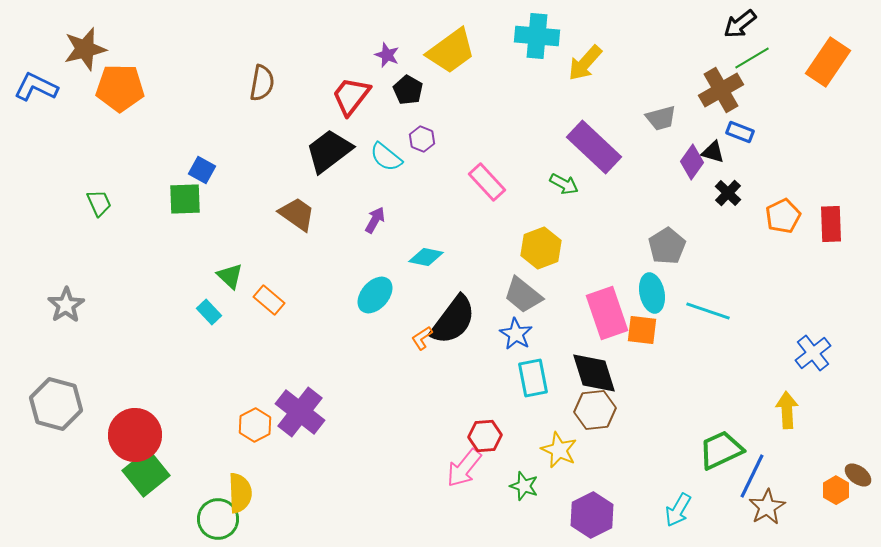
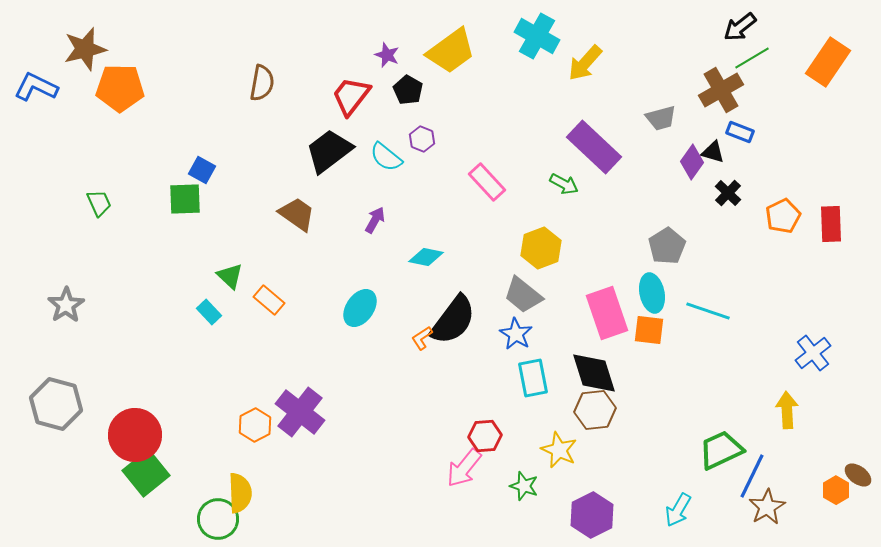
black arrow at (740, 24): moved 3 px down
cyan cross at (537, 36): rotated 24 degrees clockwise
cyan ellipse at (375, 295): moved 15 px left, 13 px down; rotated 6 degrees counterclockwise
orange square at (642, 330): moved 7 px right
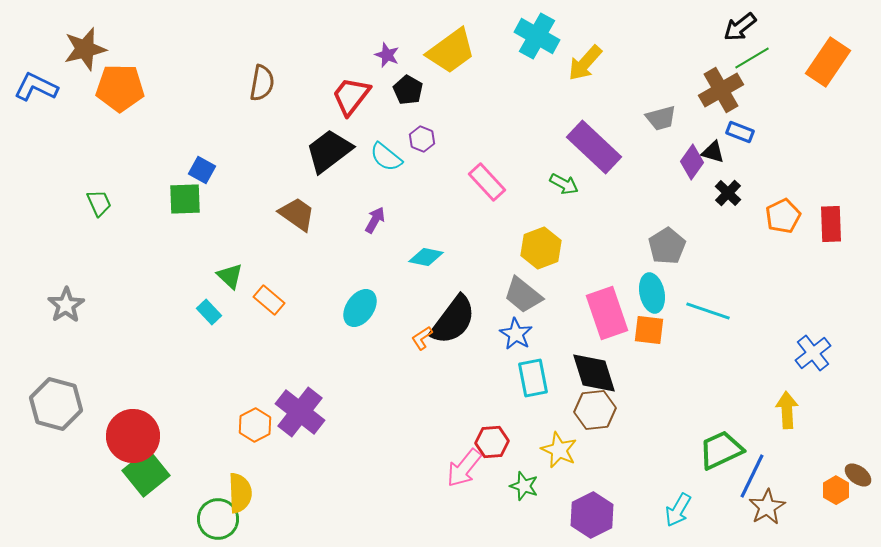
red circle at (135, 435): moved 2 px left, 1 px down
red hexagon at (485, 436): moved 7 px right, 6 px down
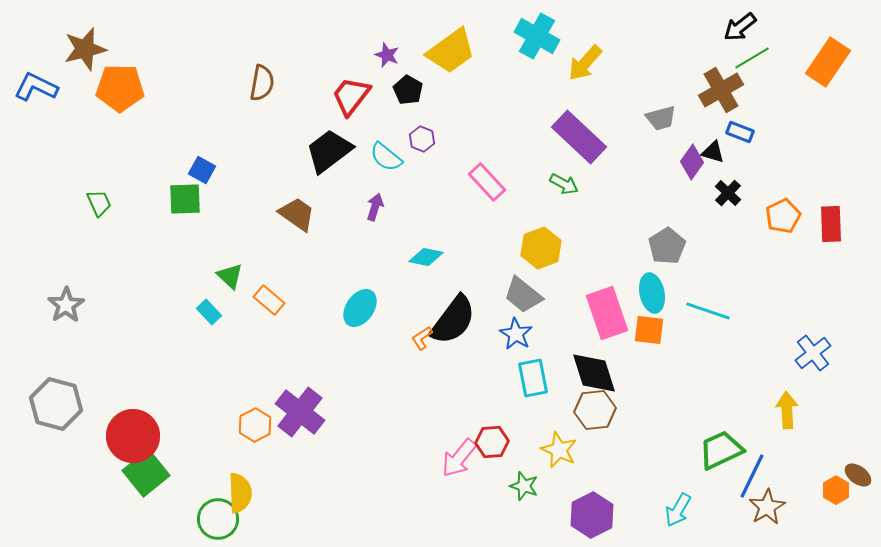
purple rectangle at (594, 147): moved 15 px left, 10 px up
purple arrow at (375, 220): moved 13 px up; rotated 12 degrees counterclockwise
pink arrow at (464, 468): moved 5 px left, 10 px up
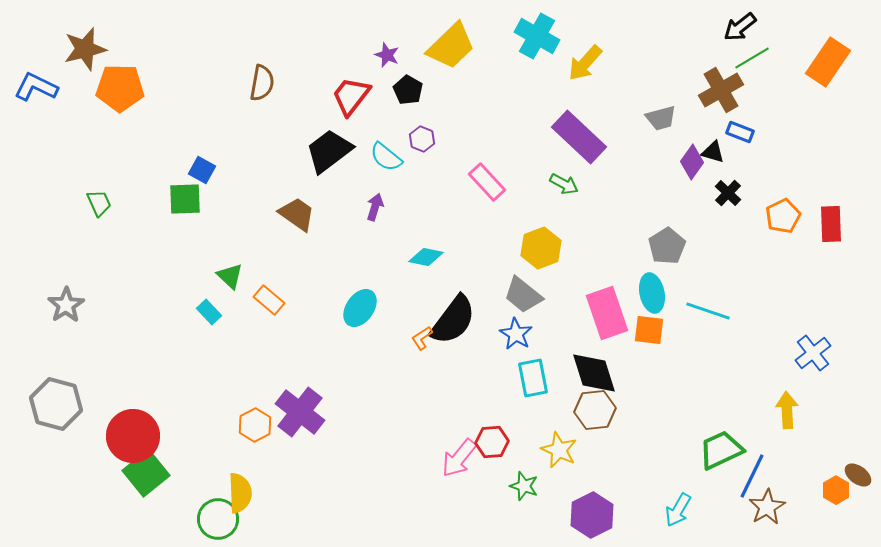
yellow trapezoid at (451, 51): moved 5 px up; rotated 8 degrees counterclockwise
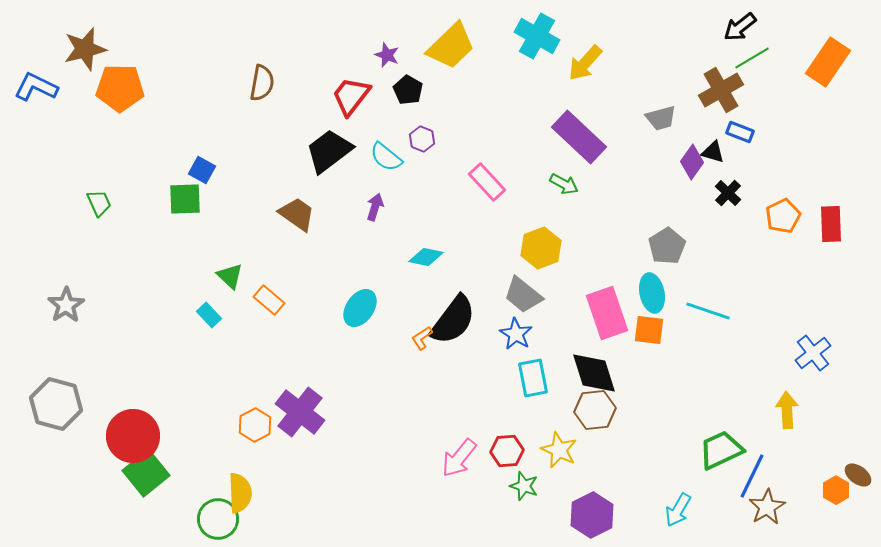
cyan rectangle at (209, 312): moved 3 px down
red hexagon at (492, 442): moved 15 px right, 9 px down
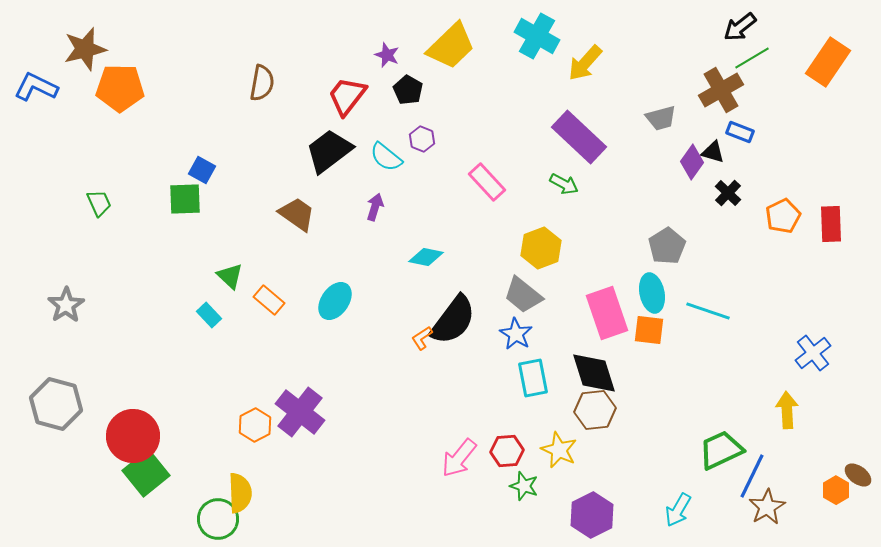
red trapezoid at (351, 96): moved 4 px left
cyan ellipse at (360, 308): moved 25 px left, 7 px up
